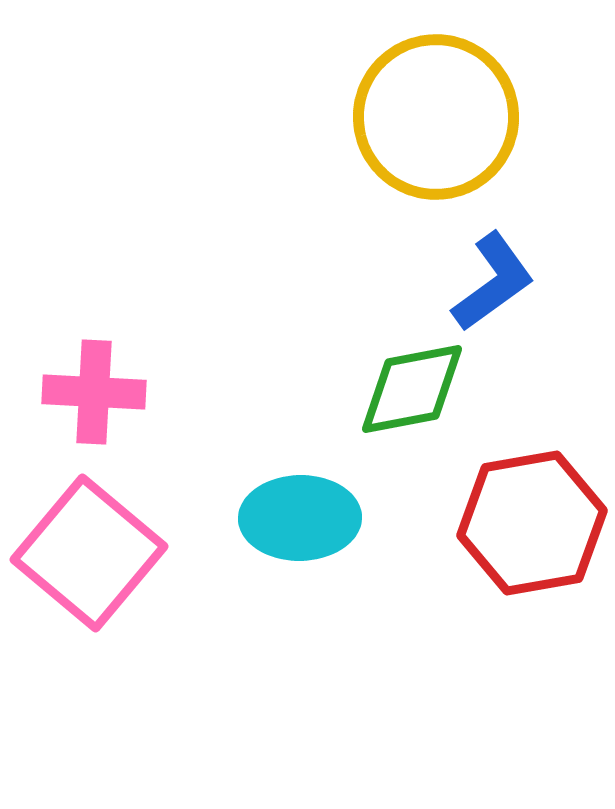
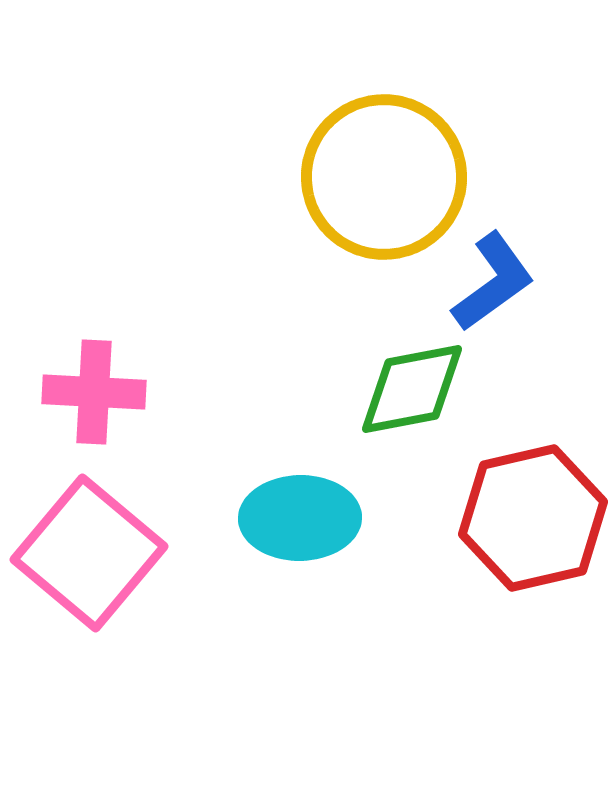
yellow circle: moved 52 px left, 60 px down
red hexagon: moved 1 px right, 5 px up; rotated 3 degrees counterclockwise
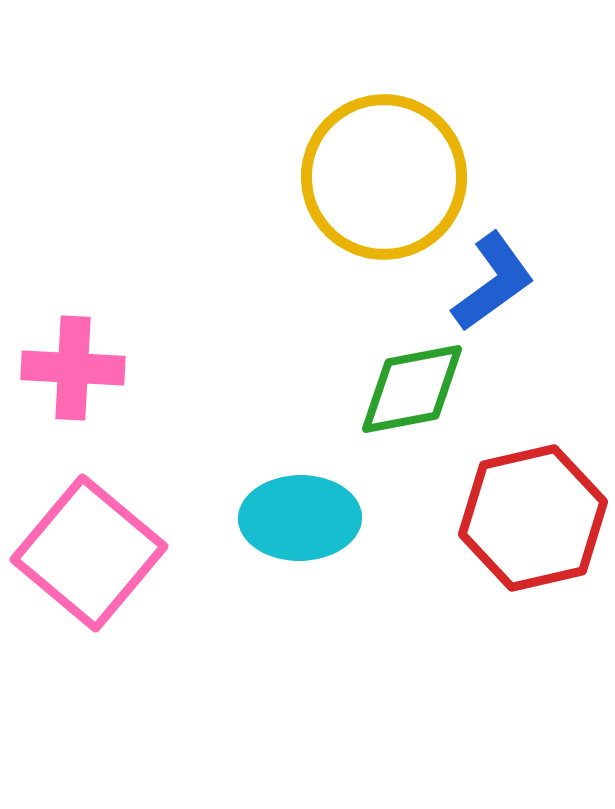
pink cross: moved 21 px left, 24 px up
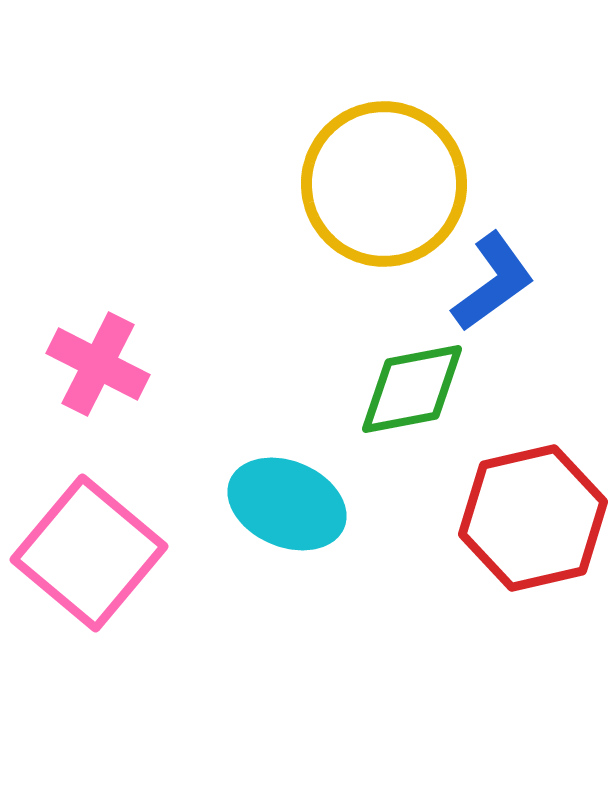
yellow circle: moved 7 px down
pink cross: moved 25 px right, 4 px up; rotated 24 degrees clockwise
cyan ellipse: moved 13 px left, 14 px up; rotated 24 degrees clockwise
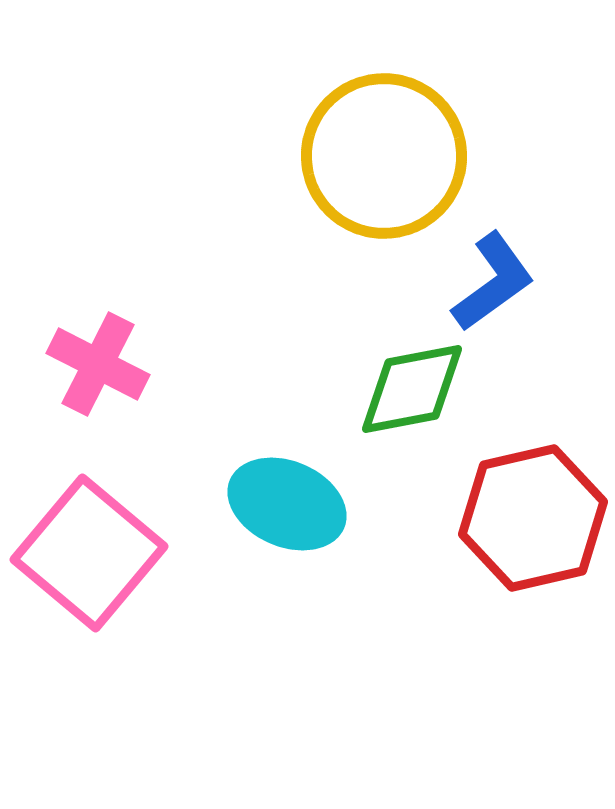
yellow circle: moved 28 px up
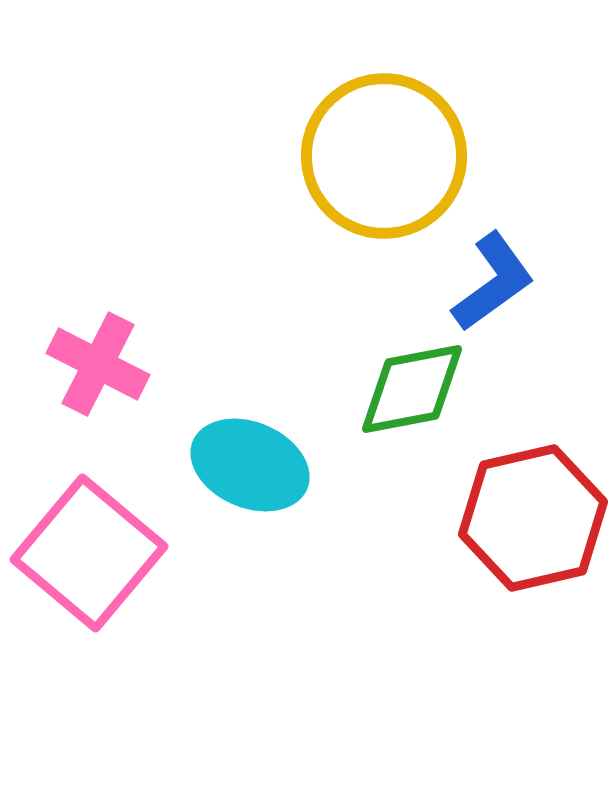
cyan ellipse: moved 37 px left, 39 px up
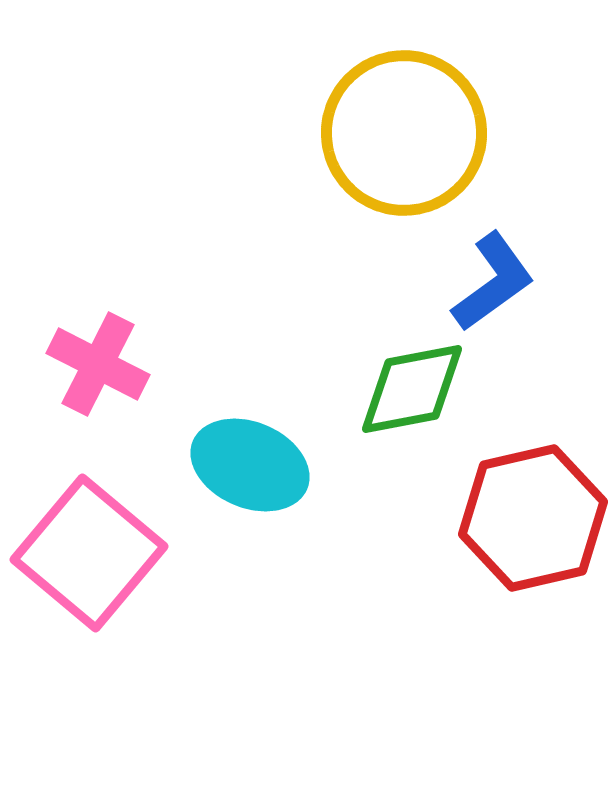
yellow circle: moved 20 px right, 23 px up
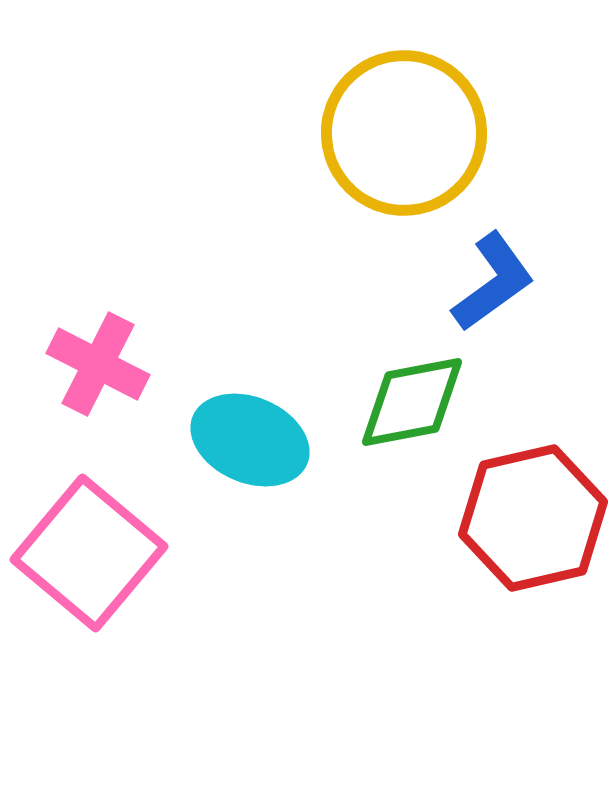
green diamond: moved 13 px down
cyan ellipse: moved 25 px up
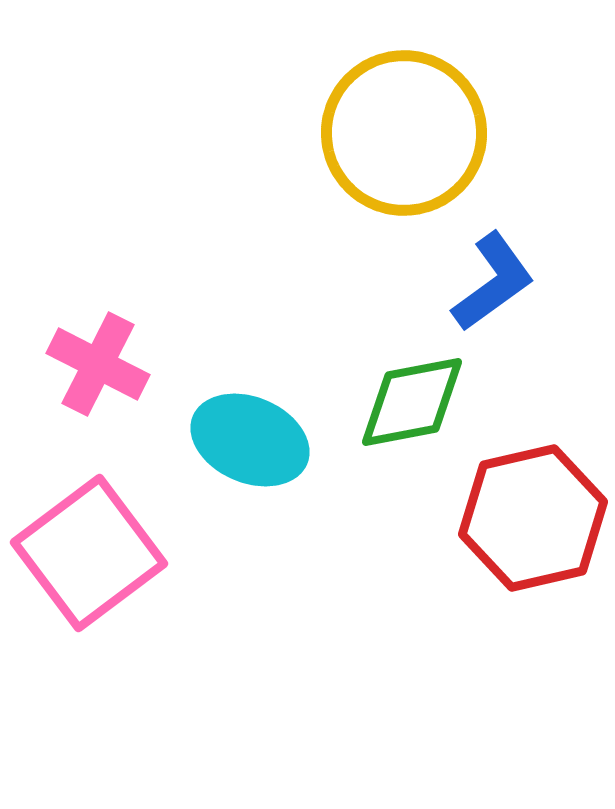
pink square: rotated 13 degrees clockwise
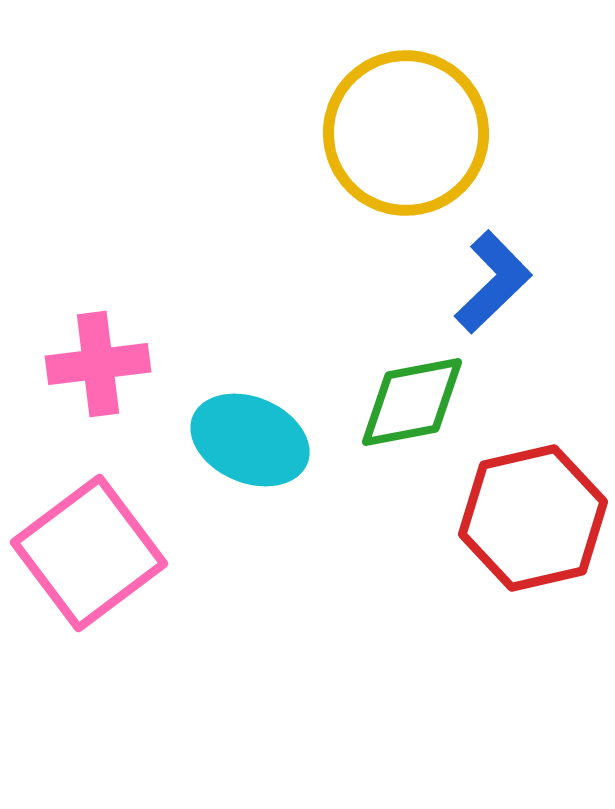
yellow circle: moved 2 px right
blue L-shape: rotated 8 degrees counterclockwise
pink cross: rotated 34 degrees counterclockwise
